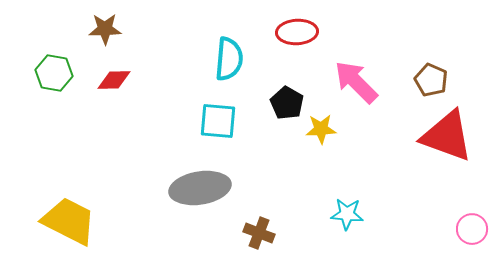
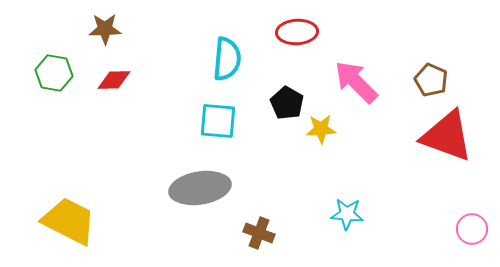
cyan semicircle: moved 2 px left
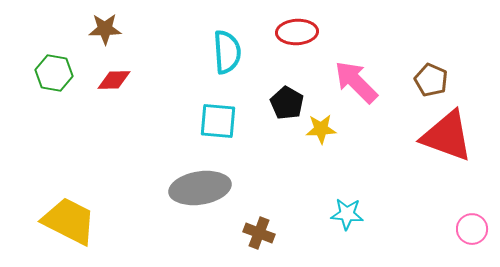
cyan semicircle: moved 7 px up; rotated 9 degrees counterclockwise
